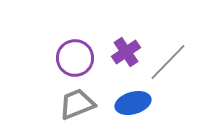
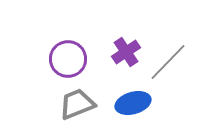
purple circle: moved 7 px left, 1 px down
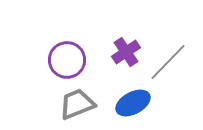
purple circle: moved 1 px left, 1 px down
blue ellipse: rotated 12 degrees counterclockwise
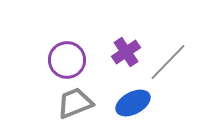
gray trapezoid: moved 2 px left, 1 px up
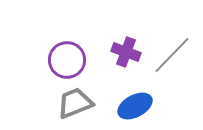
purple cross: rotated 36 degrees counterclockwise
gray line: moved 4 px right, 7 px up
blue ellipse: moved 2 px right, 3 px down
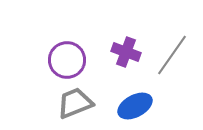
gray line: rotated 9 degrees counterclockwise
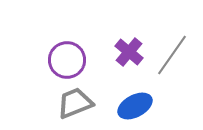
purple cross: moved 3 px right; rotated 20 degrees clockwise
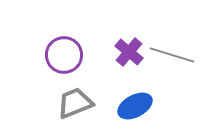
gray line: rotated 72 degrees clockwise
purple circle: moved 3 px left, 5 px up
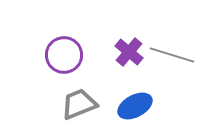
gray trapezoid: moved 4 px right, 1 px down
